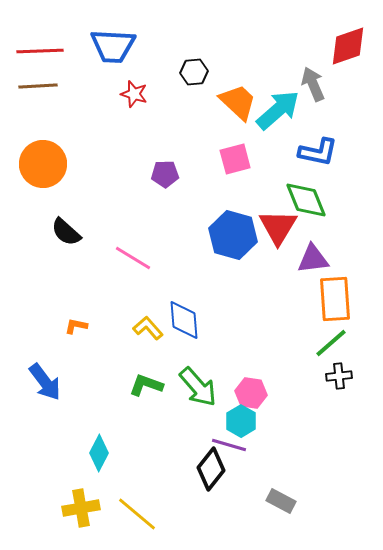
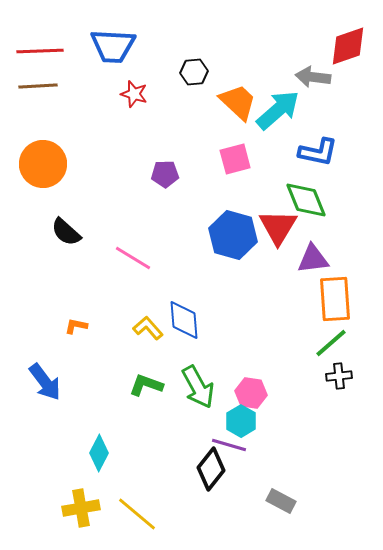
gray arrow: moved 7 px up; rotated 60 degrees counterclockwise
green arrow: rotated 12 degrees clockwise
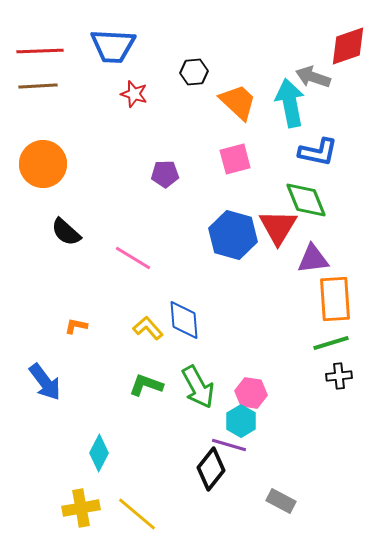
gray arrow: rotated 12 degrees clockwise
cyan arrow: moved 12 px right, 7 px up; rotated 60 degrees counterclockwise
green line: rotated 24 degrees clockwise
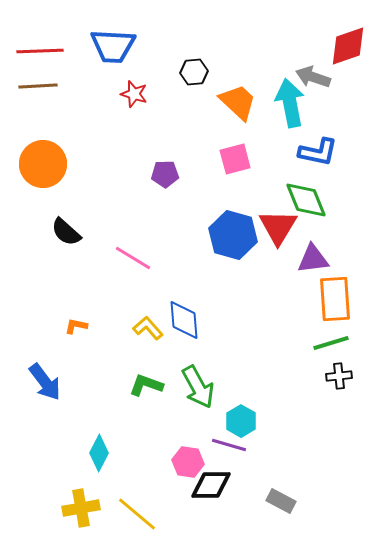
pink hexagon: moved 63 px left, 69 px down
black diamond: moved 16 px down; rotated 51 degrees clockwise
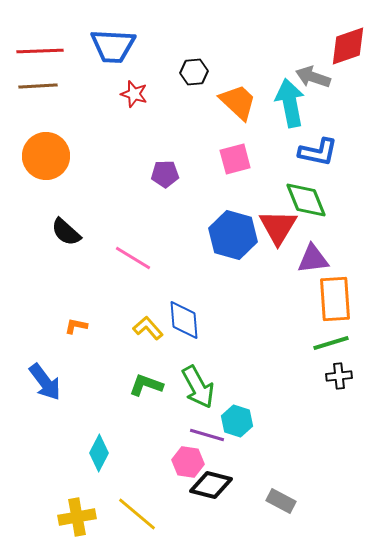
orange circle: moved 3 px right, 8 px up
cyan hexagon: moved 4 px left; rotated 12 degrees counterclockwise
purple line: moved 22 px left, 10 px up
black diamond: rotated 15 degrees clockwise
yellow cross: moved 4 px left, 9 px down
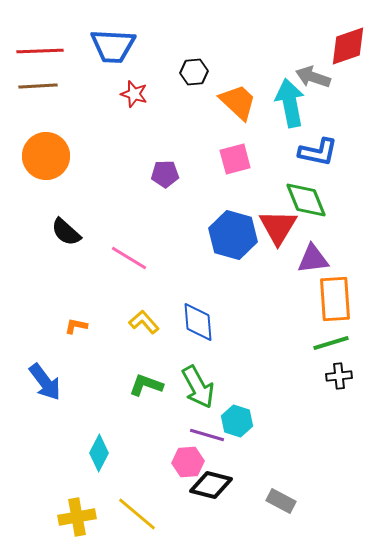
pink line: moved 4 px left
blue diamond: moved 14 px right, 2 px down
yellow L-shape: moved 4 px left, 6 px up
pink hexagon: rotated 12 degrees counterclockwise
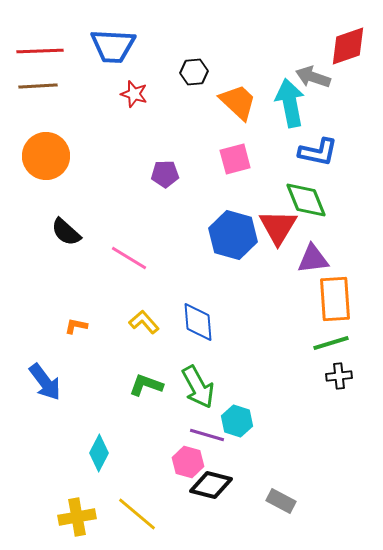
pink hexagon: rotated 20 degrees clockwise
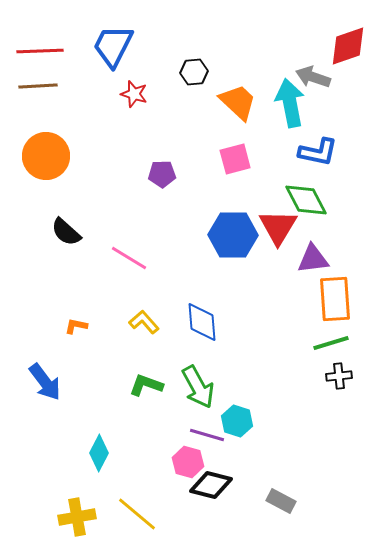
blue trapezoid: rotated 114 degrees clockwise
purple pentagon: moved 3 px left
green diamond: rotated 6 degrees counterclockwise
blue hexagon: rotated 15 degrees counterclockwise
blue diamond: moved 4 px right
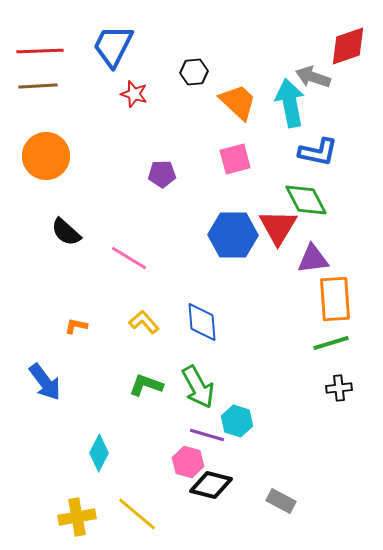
black cross: moved 12 px down
